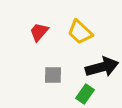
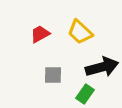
red trapezoid: moved 1 px right, 2 px down; rotated 20 degrees clockwise
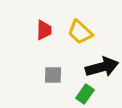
red trapezoid: moved 4 px right, 4 px up; rotated 120 degrees clockwise
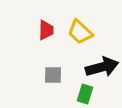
red trapezoid: moved 2 px right
green rectangle: rotated 18 degrees counterclockwise
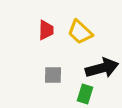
black arrow: moved 1 px down
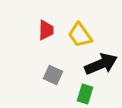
yellow trapezoid: moved 3 px down; rotated 12 degrees clockwise
black arrow: moved 1 px left, 4 px up; rotated 8 degrees counterclockwise
gray square: rotated 24 degrees clockwise
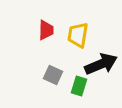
yellow trapezoid: moved 2 px left; rotated 44 degrees clockwise
green rectangle: moved 6 px left, 8 px up
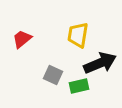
red trapezoid: moved 24 px left, 9 px down; rotated 130 degrees counterclockwise
black arrow: moved 1 px left, 1 px up
green rectangle: rotated 60 degrees clockwise
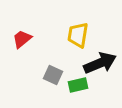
green rectangle: moved 1 px left, 1 px up
